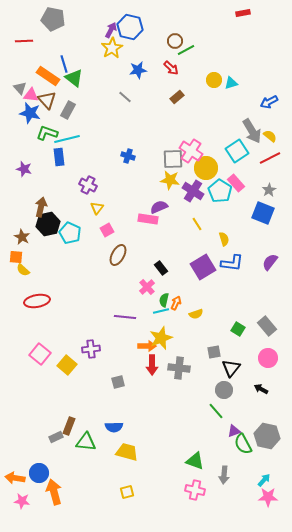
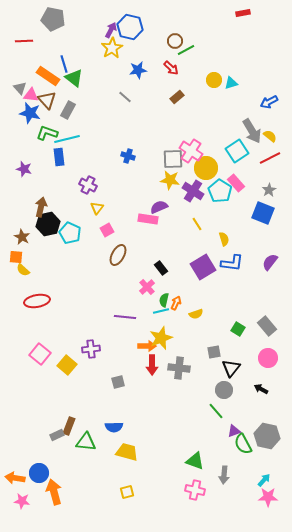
gray rectangle at (56, 437): moved 1 px right, 2 px up
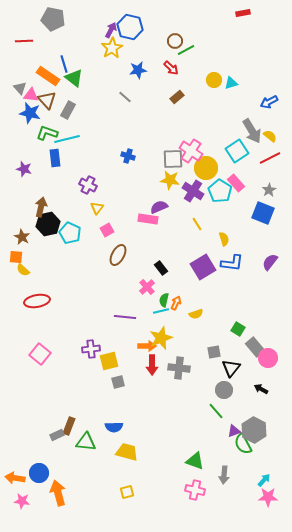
blue rectangle at (59, 157): moved 4 px left, 1 px down
gray rectangle at (267, 326): moved 12 px left, 21 px down
yellow square at (67, 365): moved 42 px right, 4 px up; rotated 36 degrees clockwise
gray hexagon at (267, 436): moved 13 px left, 6 px up; rotated 15 degrees clockwise
orange arrow at (54, 492): moved 4 px right, 1 px down
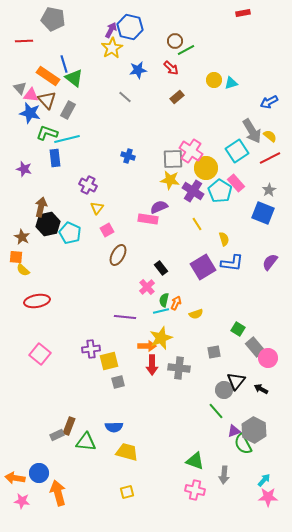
black triangle at (231, 368): moved 5 px right, 13 px down
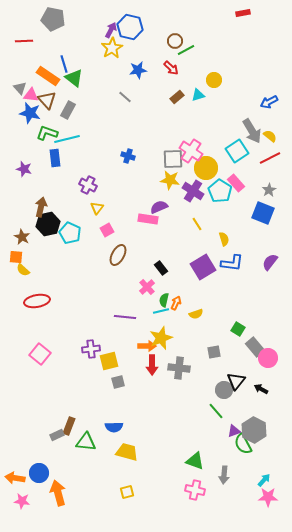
cyan triangle at (231, 83): moved 33 px left, 12 px down
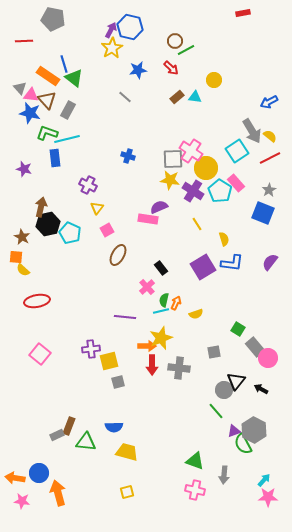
cyan triangle at (198, 95): moved 3 px left, 2 px down; rotated 24 degrees clockwise
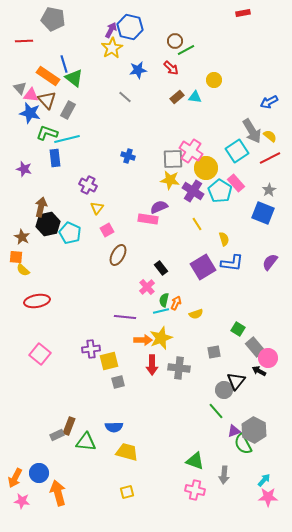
orange arrow at (147, 346): moved 4 px left, 6 px up
black arrow at (261, 389): moved 2 px left, 18 px up
orange arrow at (15, 478): rotated 72 degrees counterclockwise
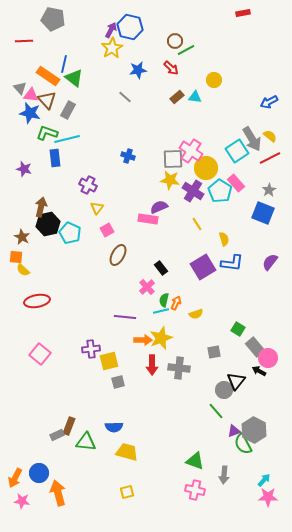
blue line at (64, 64): rotated 30 degrees clockwise
gray arrow at (252, 131): moved 8 px down
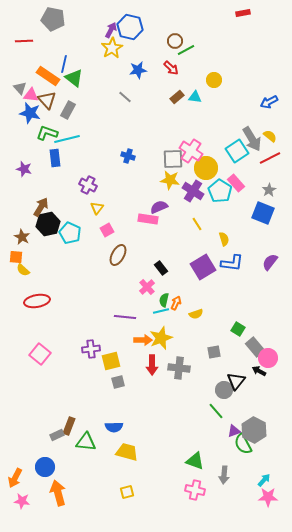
brown arrow at (41, 207): rotated 18 degrees clockwise
yellow square at (109, 361): moved 2 px right
blue circle at (39, 473): moved 6 px right, 6 px up
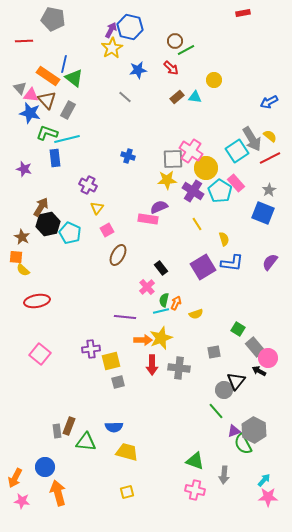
yellow star at (170, 180): moved 3 px left; rotated 12 degrees counterclockwise
gray rectangle at (57, 435): moved 4 px up; rotated 72 degrees counterclockwise
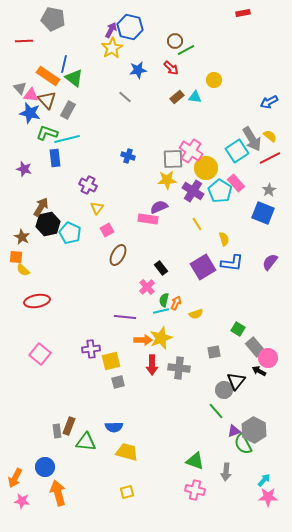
gray arrow at (224, 475): moved 2 px right, 3 px up
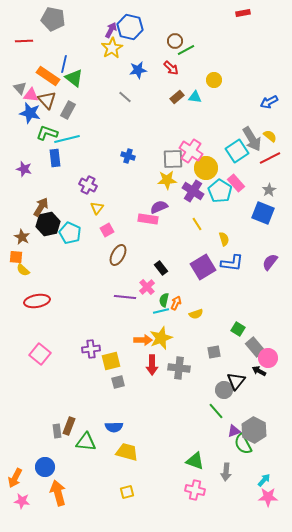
purple line at (125, 317): moved 20 px up
